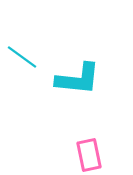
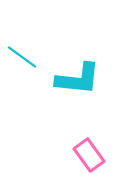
pink rectangle: rotated 24 degrees counterclockwise
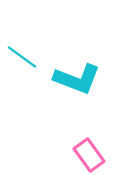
cyan L-shape: moved 1 px left; rotated 15 degrees clockwise
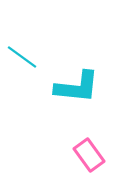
cyan L-shape: moved 8 px down; rotated 15 degrees counterclockwise
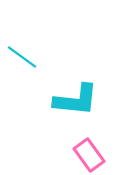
cyan L-shape: moved 1 px left, 13 px down
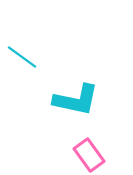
cyan L-shape: rotated 6 degrees clockwise
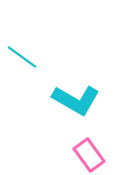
cyan L-shape: rotated 18 degrees clockwise
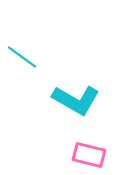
pink rectangle: rotated 40 degrees counterclockwise
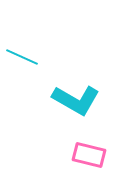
cyan line: rotated 12 degrees counterclockwise
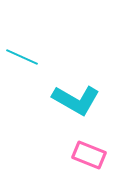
pink rectangle: rotated 8 degrees clockwise
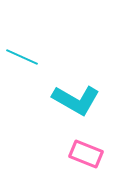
pink rectangle: moved 3 px left, 1 px up
